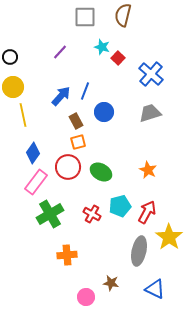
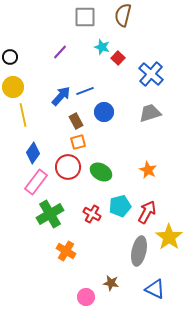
blue line: rotated 48 degrees clockwise
orange cross: moved 1 px left, 4 px up; rotated 36 degrees clockwise
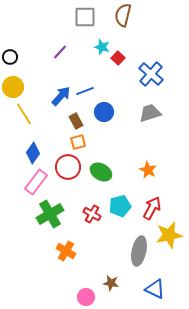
yellow line: moved 1 px right, 1 px up; rotated 20 degrees counterclockwise
red arrow: moved 5 px right, 4 px up
yellow star: moved 2 px up; rotated 24 degrees clockwise
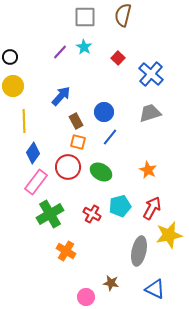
cyan star: moved 18 px left; rotated 14 degrees clockwise
yellow circle: moved 1 px up
blue line: moved 25 px right, 46 px down; rotated 30 degrees counterclockwise
yellow line: moved 7 px down; rotated 30 degrees clockwise
orange square: rotated 28 degrees clockwise
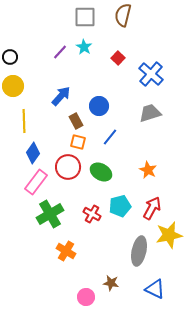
blue circle: moved 5 px left, 6 px up
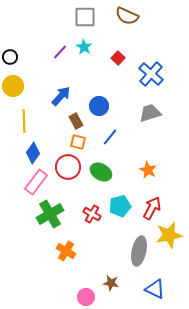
brown semicircle: moved 4 px right, 1 px down; rotated 80 degrees counterclockwise
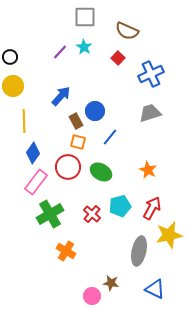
brown semicircle: moved 15 px down
blue cross: rotated 25 degrees clockwise
blue circle: moved 4 px left, 5 px down
red cross: rotated 12 degrees clockwise
pink circle: moved 6 px right, 1 px up
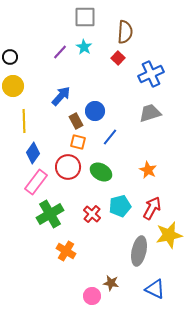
brown semicircle: moved 2 px left, 1 px down; rotated 110 degrees counterclockwise
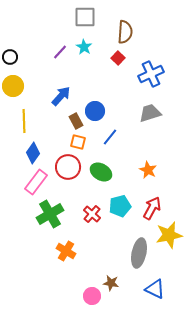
gray ellipse: moved 2 px down
